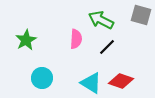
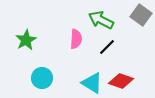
gray square: rotated 20 degrees clockwise
cyan triangle: moved 1 px right
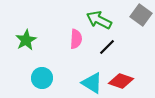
green arrow: moved 2 px left
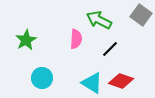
black line: moved 3 px right, 2 px down
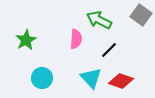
black line: moved 1 px left, 1 px down
cyan triangle: moved 1 px left, 5 px up; rotated 15 degrees clockwise
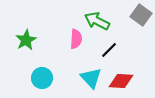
green arrow: moved 2 px left, 1 px down
red diamond: rotated 15 degrees counterclockwise
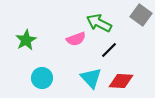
green arrow: moved 2 px right, 2 px down
pink semicircle: rotated 66 degrees clockwise
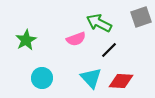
gray square: moved 2 px down; rotated 35 degrees clockwise
